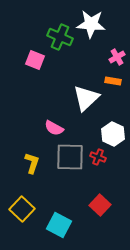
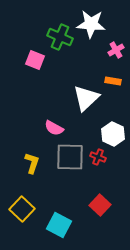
pink cross: moved 1 px left, 7 px up
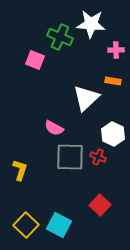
pink cross: rotated 28 degrees clockwise
yellow L-shape: moved 12 px left, 7 px down
yellow square: moved 4 px right, 16 px down
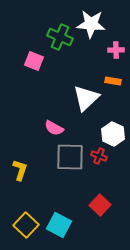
pink square: moved 1 px left, 1 px down
red cross: moved 1 px right, 1 px up
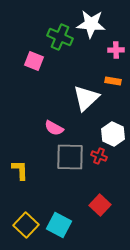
yellow L-shape: rotated 20 degrees counterclockwise
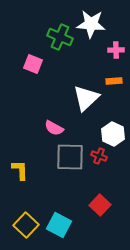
pink square: moved 1 px left, 3 px down
orange rectangle: moved 1 px right; rotated 14 degrees counterclockwise
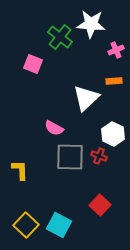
green cross: rotated 15 degrees clockwise
pink cross: rotated 21 degrees counterclockwise
